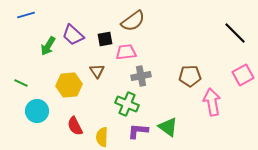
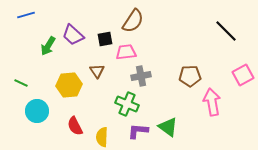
brown semicircle: rotated 20 degrees counterclockwise
black line: moved 9 px left, 2 px up
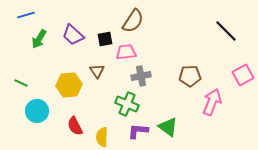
green arrow: moved 9 px left, 7 px up
pink arrow: rotated 32 degrees clockwise
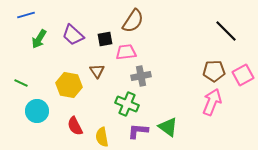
brown pentagon: moved 24 px right, 5 px up
yellow hexagon: rotated 15 degrees clockwise
yellow semicircle: rotated 12 degrees counterclockwise
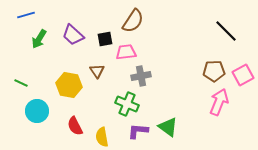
pink arrow: moved 7 px right
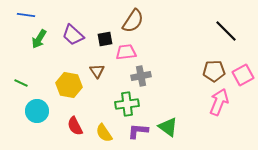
blue line: rotated 24 degrees clockwise
green cross: rotated 30 degrees counterclockwise
yellow semicircle: moved 2 px right, 4 px up; rotated 24 degrees counterclockwise
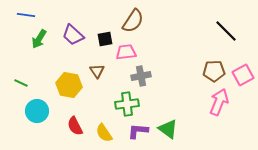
green triangle: moved 2 px down
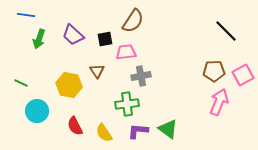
green arrow: rotated 12 degrees counterclockwise
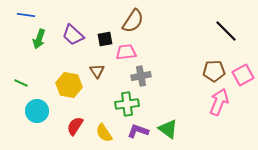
red semicircle: rotated 60 degrees clockwise
purple L-shape: rotated 15 degrees clockwise
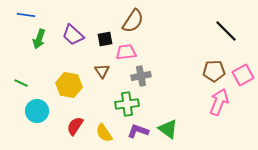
brown triangle: moved 5 px right
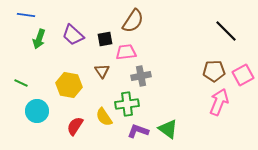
yellow semicircle: moved 16 px up
